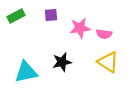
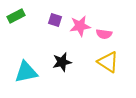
purple square: moved 4 px right, 5 px down; rotated 24 degrees clockwise
pink star: moved 2 px up
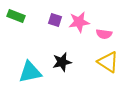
green rectangle: rotated 48 degrees clockwise
pink star: moved 1 px left, 4 px up
cyan triangle: moved 4 px right
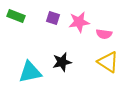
purple square: moved 2 px left, 2 px up
